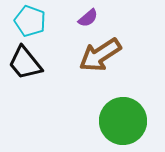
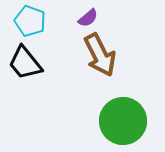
brown arrow: rotated 84 degrees counterclockwise
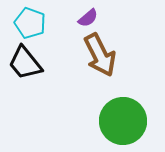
cyan pentagon: moved 2 px down
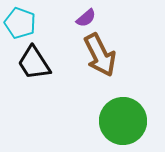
purple semicircle: moved 2 px left
cyan pentagon: moved 10 px left
black trapezoid: moved 9 px right; rotated 6 degrees clockwise
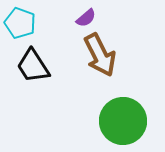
black trapezoid: moved 1 px left, 3 px down
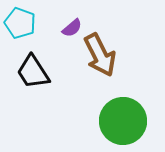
purple semicircle: moved 14 px left, 10 px down
black trapezoid: moved 6 px down
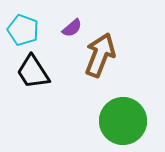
cyan pentagon: moved 3 px right, 7 px down
brown arrow: rotated 132 degrees counterclockwise
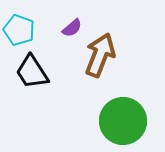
cyan pentagon: moved 4 px left
black trapezoid: moved 1 px left
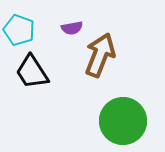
purple semicircle: rotated 30 degrees clockwise
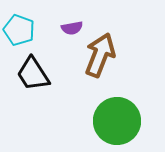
black trapezoid: moved 1 px right, 2 px down
green circle: moved 6 px left
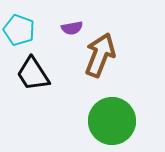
green circle: moved 5 px left
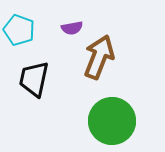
brown arrow: moved 1 px left, 2 px down
black trapezoid: moved 1 px right, 5 px down; rotated 45 degrees clockwise
